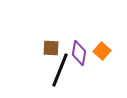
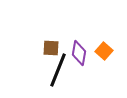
orange square: moved 2 px right
black line: moved 2 px left
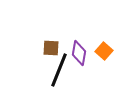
black line: moved 1 px right
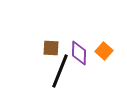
purple diamond: rotated 10 degrees counterclockwise
black line: moved 1 px right, 1 px down
